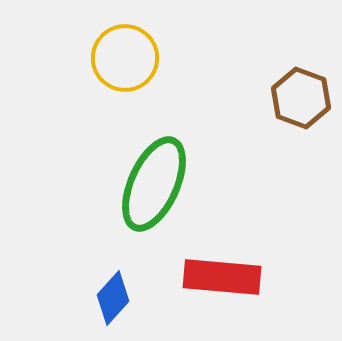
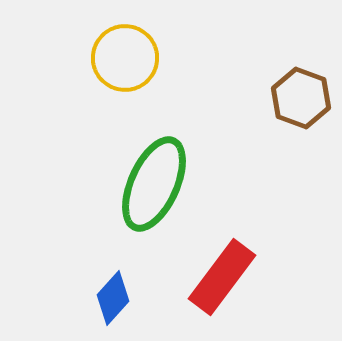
red rectangle: rotated 58 degrees counterclockwise
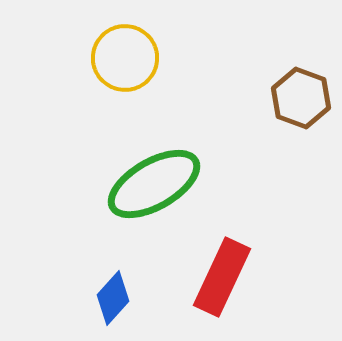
green ellipse: rotated 36 degrees clockwise
red rectangle: rotated 12 degrees counterclockwise
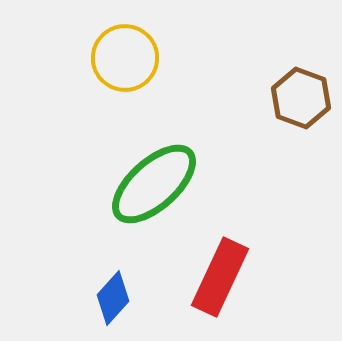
green ellipse: rotated 12 degrees counterclockwise
red rectangle: moved 2 px left
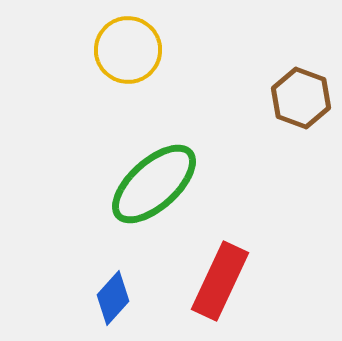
yellow circle: moved 3 px right, 8 px up
red rectangle: moved 4 px down
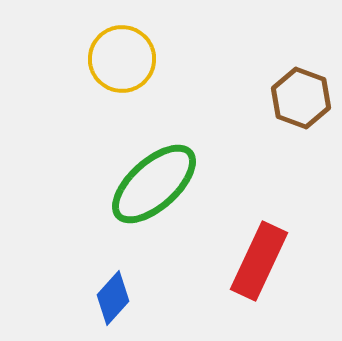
yellow circle: moved 6 px left, 9 px down
red rectangle: moved 39 px right, 20 px up
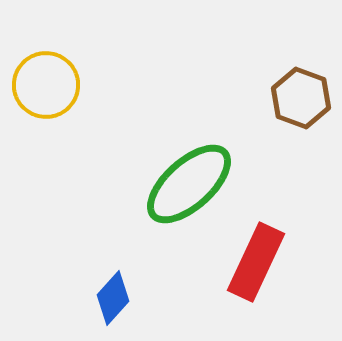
yellow circle: moved 76 px left, 26 px down
green ellipse: moved 35 px right
red rectangle: moved 3 px left, 1 px down
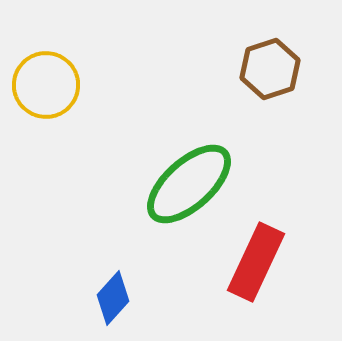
brown hexagon: moved 31 px left, 29 px up; rotated 22 degrees clockwise
